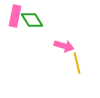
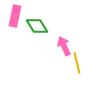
green diamond: moved 5 px right, 6 px down
pink arrow: rotated 132 degrees counterclockwise
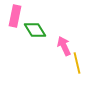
green diamond: moved 2 px left, 4 px down
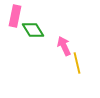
green diamond: moved 2 px left
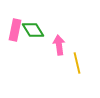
pink rectangle: moved 14 px down
pink arrow: moved 5 px left, 1 px up; rotated 18 degrees clockwise
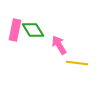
pink arrow: rotated 24 degrees counterclockwise
yellow line: rotated 70 degrees counterclockwise
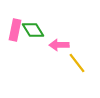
pink arrow: rotated 60 degrees counterclockwise
yellow line: rotated 45 degrees clockwise
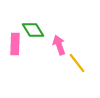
pink rectangle: moved 14 px down; rotated 10 degrees counterclockwise
pink arrow: rotated 72 degrees clockwise
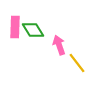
pink rectangle: moved 17 px up
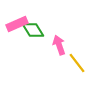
pink rectangle: moved 2 px right, 3 px up; rotated 65 degrees clockwise
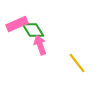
pink arrow: moved 19 px left
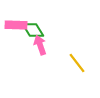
pink rectangle: moved 1 px left, 1 px down; rotated 25 degrees clockwise
